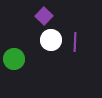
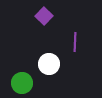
white circle: moved 2 px left, 24 px down
green circle: moved 8 px right, 24 px down
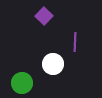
white circle: moved 4 px right
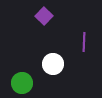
purple line: moved 9 px right
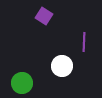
purple square: rotated 12 degrees counterclockwise
white circle: moved 9 px right, 2 px down
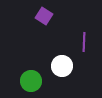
green circle: moved 9 px right, 2 px up
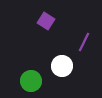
purple square: moved 2 px right, 5 px down
purple line: rotated 24 degrees clockwise
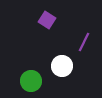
purple square: moved 1 px right, 1 px up
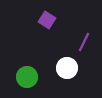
white circle: moved 5 px right, 2 px down
green circle: moved 4 px left, 4 px up
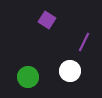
white circle: moved 3 px right, 3 px down
green circle: moved 1 px right
